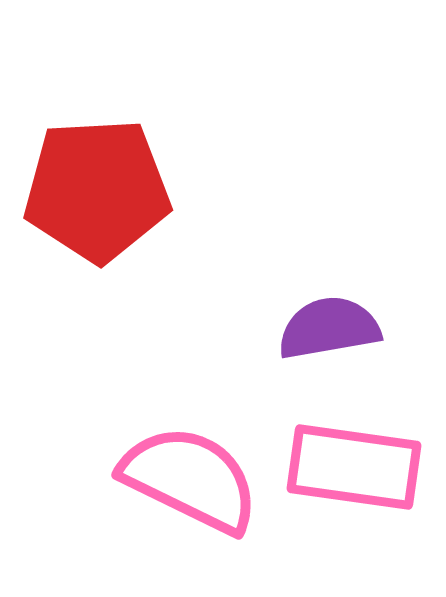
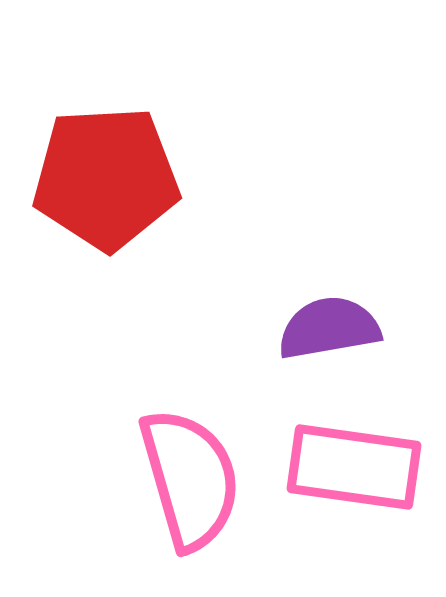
red pentagon: moved 9 px right, 12 px up
pink semicircle: rotated 48 degrees clockwise
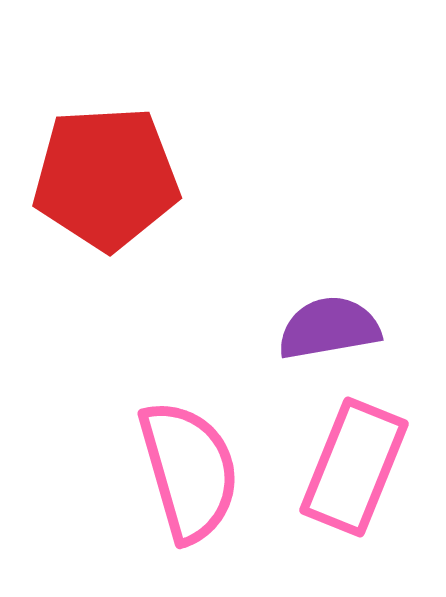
pink rectangle: rotated 76 degrees counterclockwise
pink semicircle: moved 1 px left, 8 px up
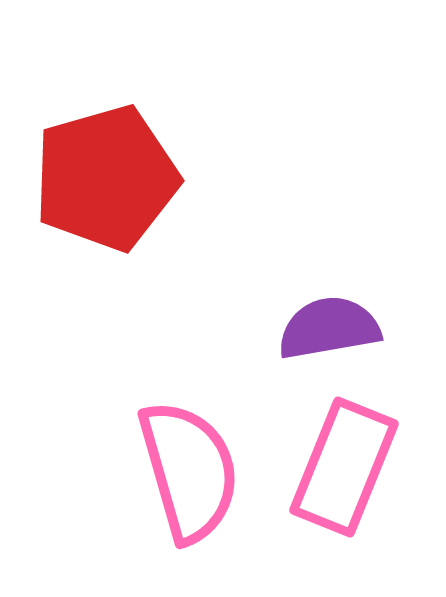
red pentagon: rotated 13 degrees counterclockwise
pink rectangle: moved 10 px left
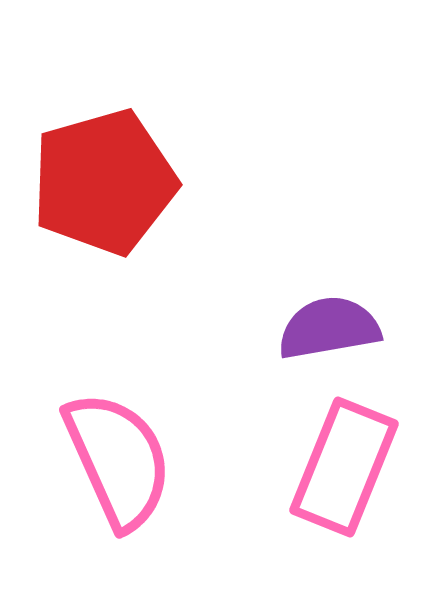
red pentagon: moved 2 px left, 4 px down
pink semicircle: moved 71 px left, 11 px up; rotated 8 degrees counterclockwise
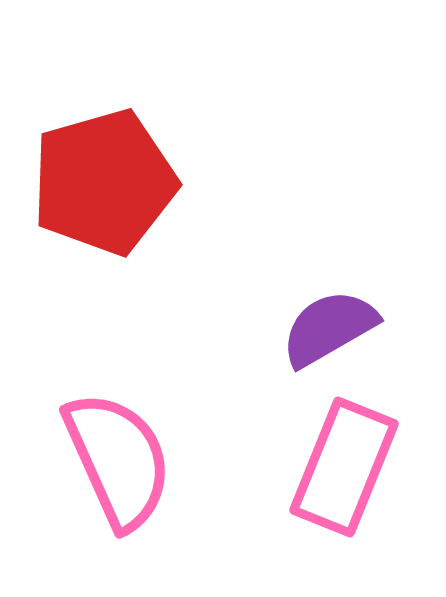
purple semicircle: rotated 20 degrees counterclockwise
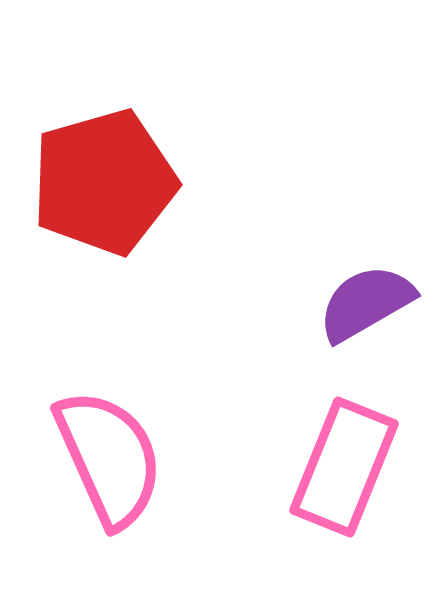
purple semicircle: moved 37 px right, 25 px up
pink semicircle: moved 9 px left, 2 px up
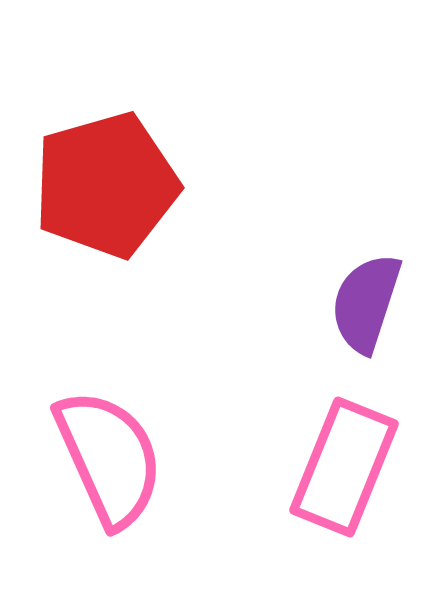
red pentagon: moved 2 px right, 3 px down
purple semicircle: rotated 42 degrees counterclockwise
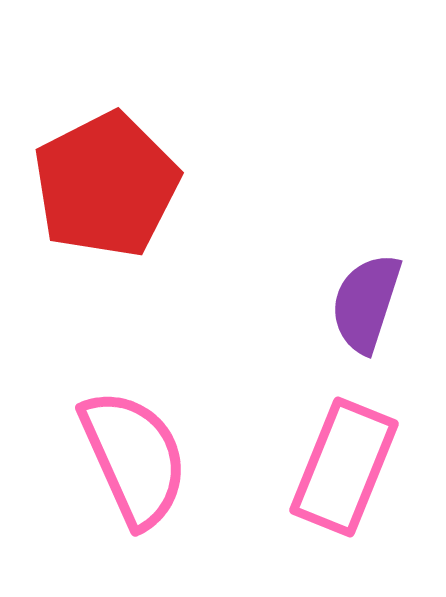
red pentagon: rotated 11 degrees counterclockwise
pink semicircle: moved 25 px right
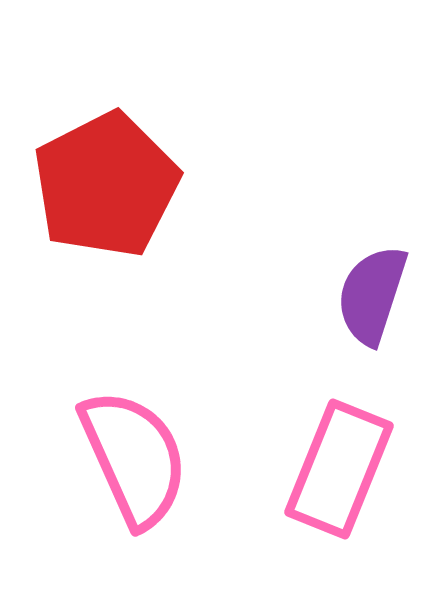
purple semicircle: moved 6 px right, 8 px up
pink rectangle: moved 5 px left, 2 px down
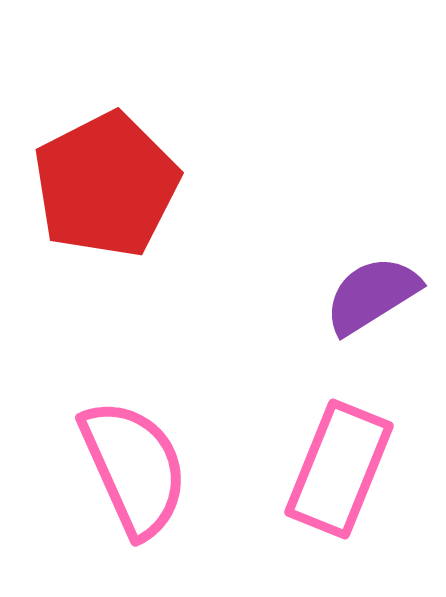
purple semicircle: rotated 40 degrees clockwise
pink semicircle: moved 10 px down
